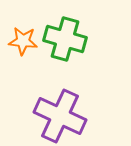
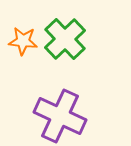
green cross: rotated 30 degrees clockwise
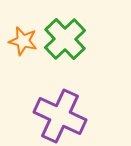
orange star: rotated 8 degrees clockwise
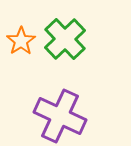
orange star: moved 2 px left; rotated 24 degrees clockwise
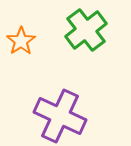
green cross: moved 21 px right, 9 px up; rotated 6 degrees clockwise
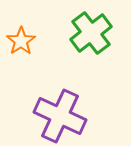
green cross: moved 5 px right, 3 px down
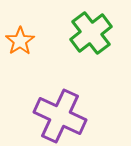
orange star: moved 1 px left
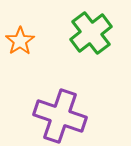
purple cross: rotated 6 degrees counterclockwise
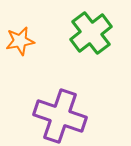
orange star: rotated 24 degrees clockwise
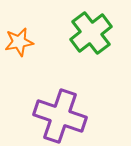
orange star: moved 1 px left, 1 px down
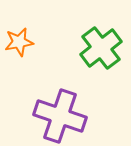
green cross: moved 10 px right, 15 px down
